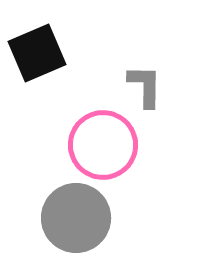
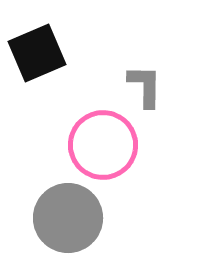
gray circle: moved 8 px left
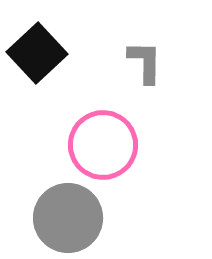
black square: rotated 20 degrees counterclockwise
gray L-shape: moved 24 px up
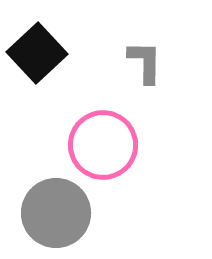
gray circle: moved 12 px left, 5 px up
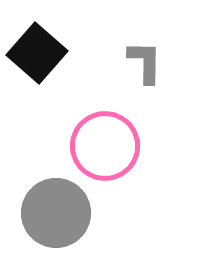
black square: rotated 6 degrees counterclockwise
pink circle: moved 2 px right, 1 px down
